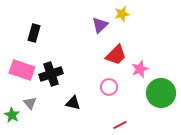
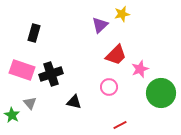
black triangle: moved 1 px right, 1 px up
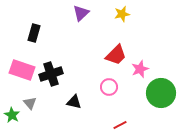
purple triangle: moved 19 px left, 12 px up
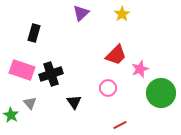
yellow star: rotated 21 degrees counterclockwise
pink circle: moved 1 px left, 1 px down
black triangle: rotated 42 degrees clockwise
green star: moved 1 px left
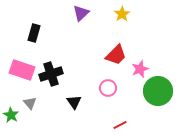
green circle: moved 3 px left, 2 px up
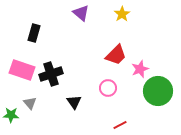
purple triangle: rotated 36 degrees counterclockwise
green star: rotated 28 degrees counterclockwise
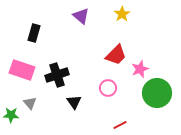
purple triangle: moved 3 px down
black cross: moved 6 px right, 1 px down
green circle: moved 1 px left, 2 px down
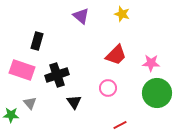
yellow star: rotated 21 degrees counterclockwise
black rectangle: moved 3 px right, 8 px down
pink star: moved 11 px right, 6 px up; rotated 24 degrees clockwise
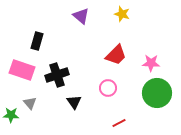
red line: moved 1 px left, 2 px up
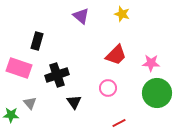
pink rectangle: moved 3 px left, 2 px up
